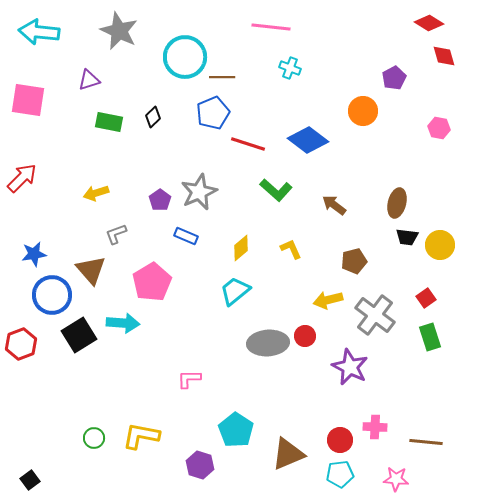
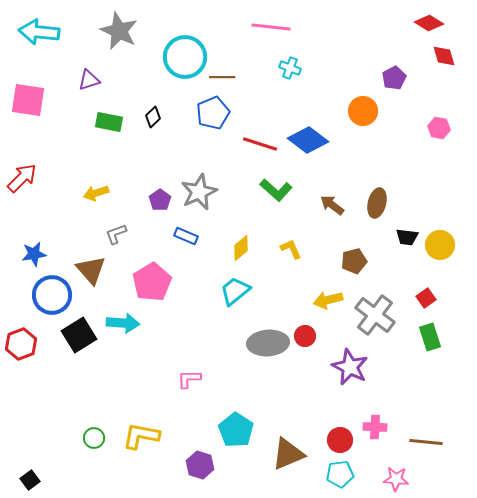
red line at (248, 144): moved 12 px right
brown ellipse at (397, 203): moved 20 px left
brown arrow at (334, 205): moved 2 px left
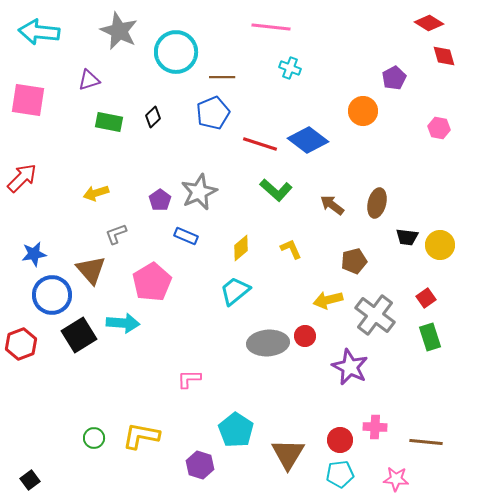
cyan circle at (185, 57): moved 9 px left, 5 px up
brown triangle at (288, 454): rotated 36 degrees counterclockwise
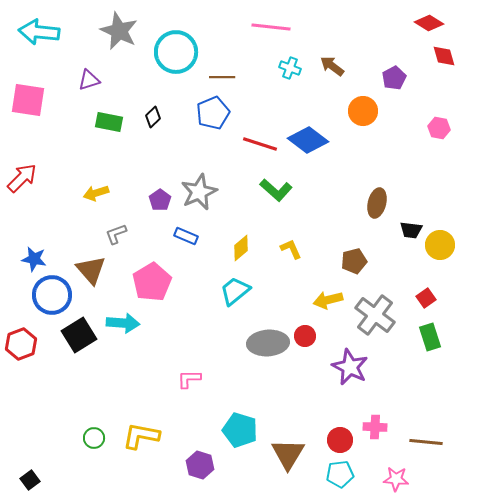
brown arrow at (332, 205): moved 139 px up
black trapezoid at (407, 237): moved 4 px right, 7 px up
blue star at (34, 254): moved 5 px down; rotated 20 degrees clockwise
cyan pentagon at (236, 430): moved 4 px right; rotated 16 degrees counterclockwise
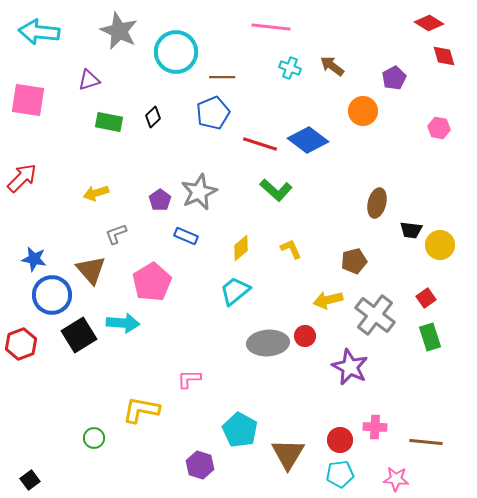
cyan pentagon at (240, 430): rotated 12 degrees clockwise
yellow L-shape at (141, 436): moved 26 px up
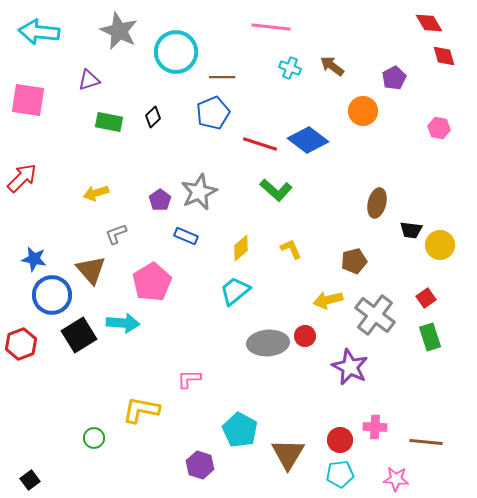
red diamond at (429, 23): rotated 28 degrees clockwise
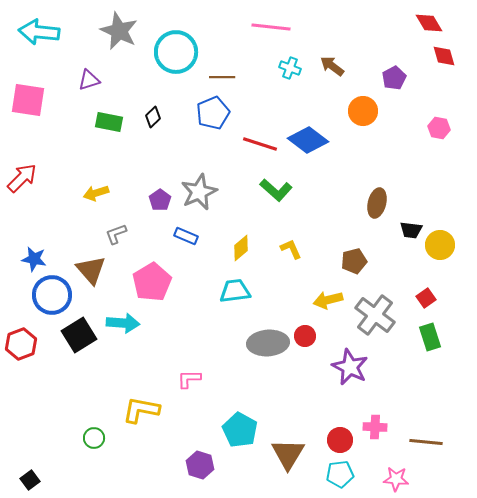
cyan trapezoid at (235, 291): rotated 32 degrees clockwise
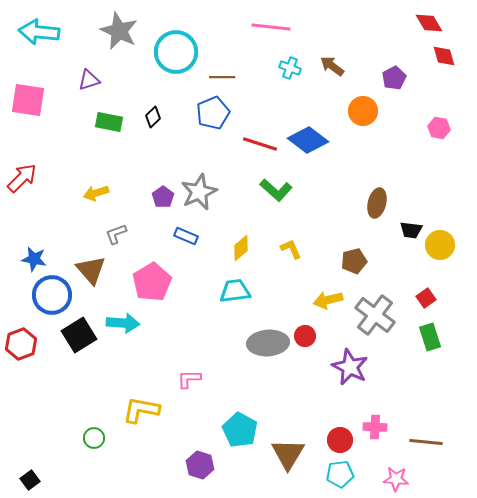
purple pentagon at (160, 200): moved 3 px right, 3 px up
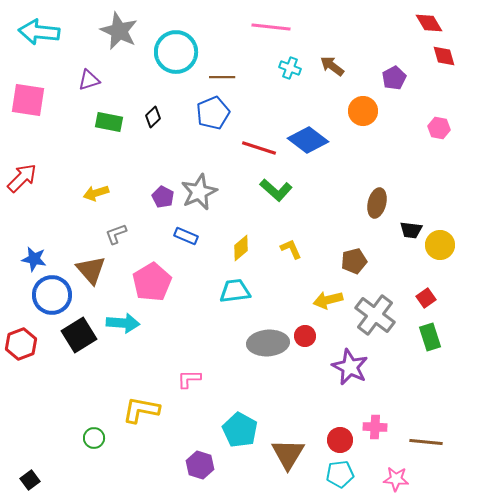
red line at (260, 144): moved 1 px left, 4 px down
purple pentagon at (163, 197): rotated 10 degrees counterclockwise
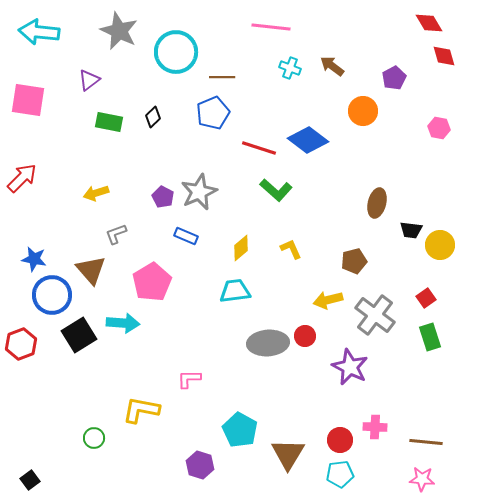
purple triangle at (89, 80): rotated 20 degrees counterclockwise
pink star at (396, 479): moved 26 px right
